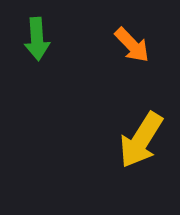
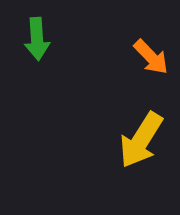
orange arrow: moved 19 px right, 12 px down
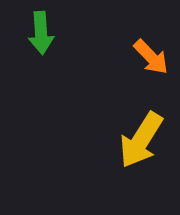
green arrow: moved 4 px right, 6 px up
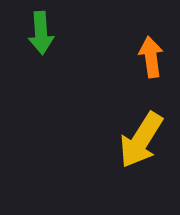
orange arrow: rotated 144 degrees counterclockwise
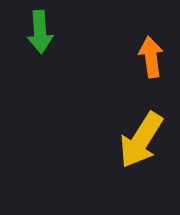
green arrow: moved 1 px left, 1 px up
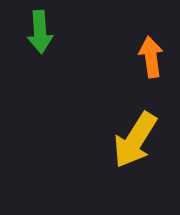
yellow arrow: moved 6 px left
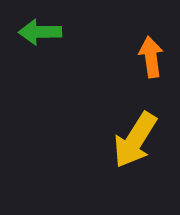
green arrow: rotated 93 degrees clockwise
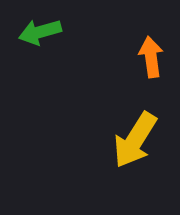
green arrow: rotated 15 degrees counterclockwise
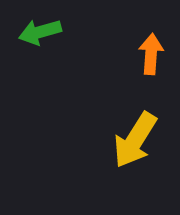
orange arrow: moved 3 px up; rotated 12 degrees clockwise
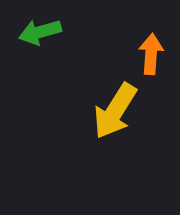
yellow arrow: moved 20 px left, 29 px up
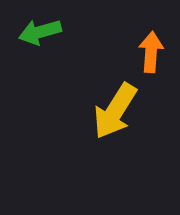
orange arrow: moved 2 px up
